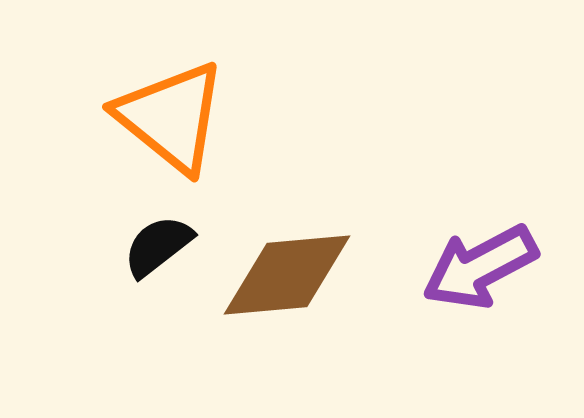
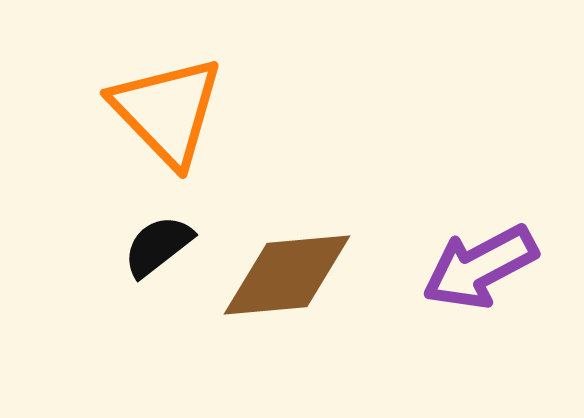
orange triangle: moved 4 px left, 6 px up; rotated 7 degrees clockwise
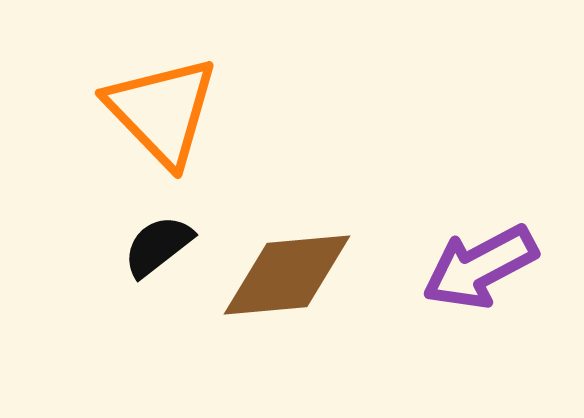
orange triangle: moved 5 px left
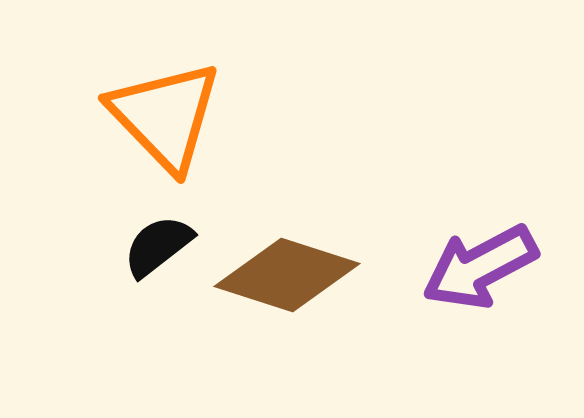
orange triangle: moved 3 px right, 5 px down
brown diamond: rotated 23 degrees clockwise
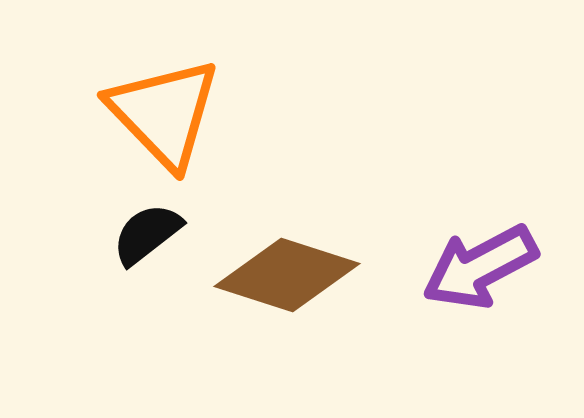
orange triangle: moved 1 px left, 3 px up
black semicircle: moved 11 px left, 12 px up
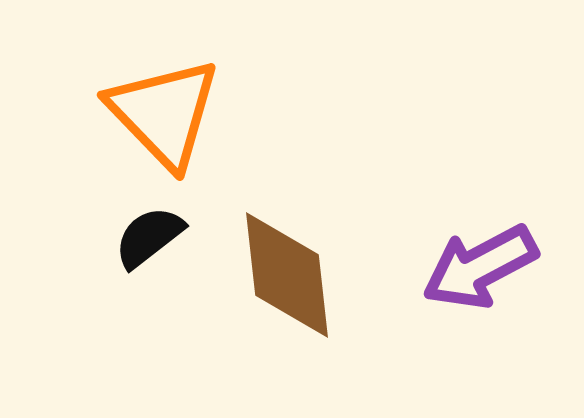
black semicircle: moved 2 px right, 3 px down
brown diamond: rotated 66 degrees clockwise
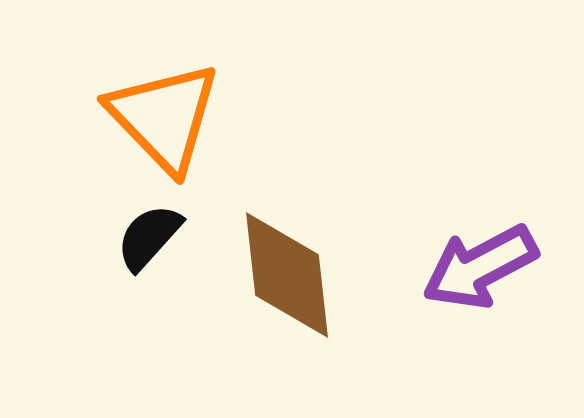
orange triangle: moved 4 px down
black semicircle: rotated 10 degrees counterclockwise
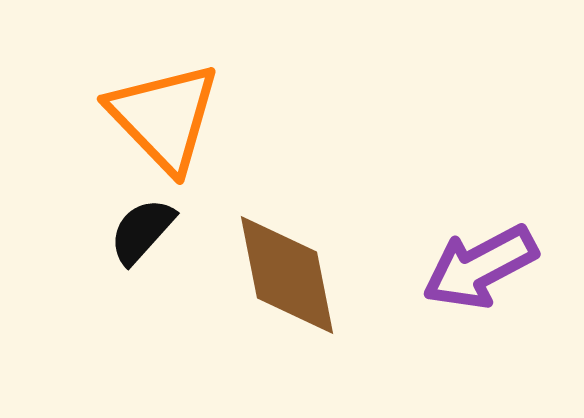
black semicircle: moved 7 px left, 6 px up
brown diamond: rotated 5 degrees counterclockwise
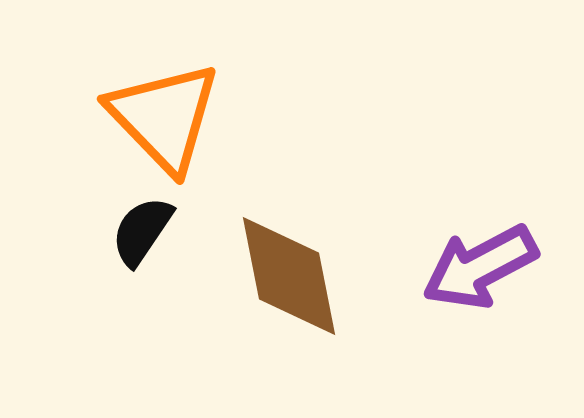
black semicircle: rotated 8 degrees counterclockwise
brown diamond: moved 2 px right, 1 px down
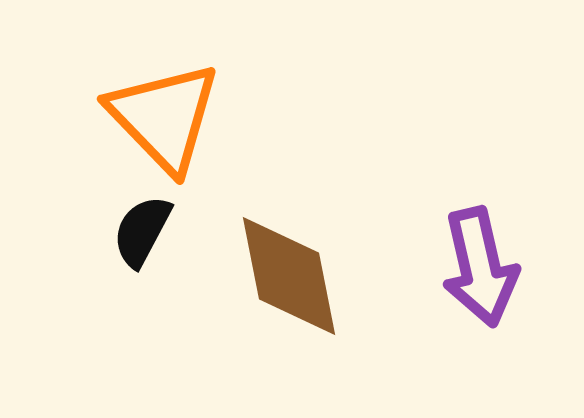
black semicircle: rotated 6 degrees counterclockwise
purple arrow: rotated 75 degrees counterclockwise
